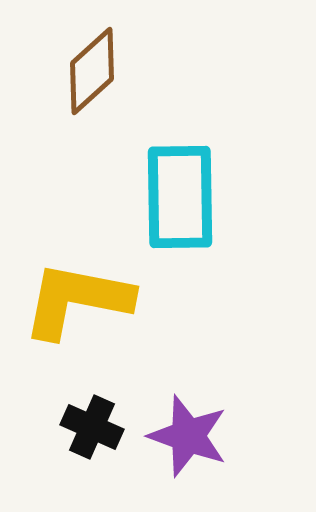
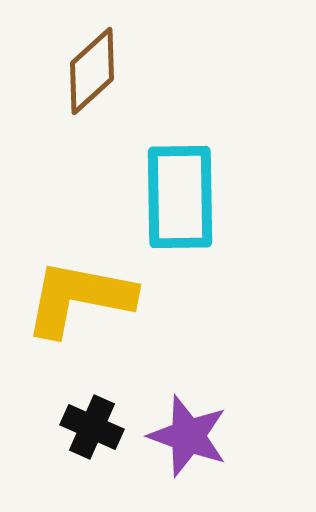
yellow L-shape: moved 2 px right, 2 px up
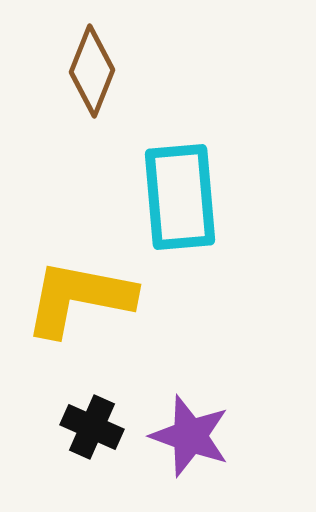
brown diamond: rotated 26 degrees counterclockwise
cyan rectangle: rotated 4 degrees counterclockwise
purple star: moved 2 px right
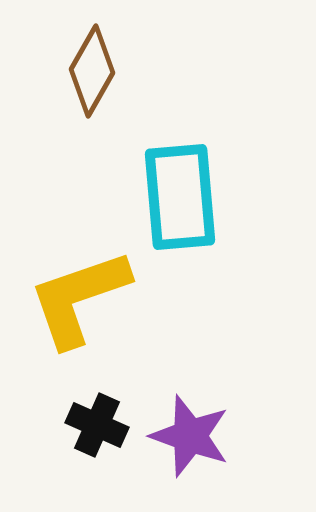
brown diamond: rotated 8 degrees clockwise
yellow L-shape: rotated 30 degrees counterclockwise
black cross: moved 5 px right, 2 px up
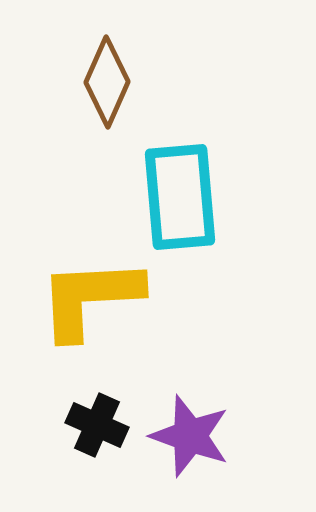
brown diamond: moved 15 px right, 11 px down; rotated 6 degrees counterclockwise
yellow L-shape: moved 11 px right; rotated 16 degrees clockwise
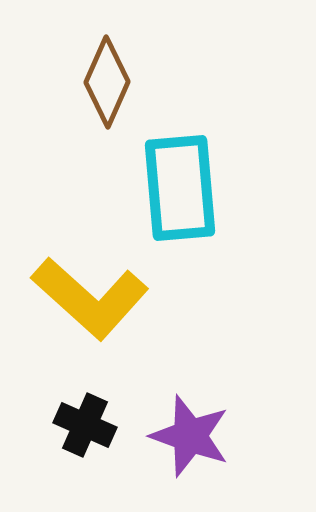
cyan rectangle: moved 9 px up
yellow L-shape: rotated 135 degrees counterclockwise
black cross: moved 12 px left
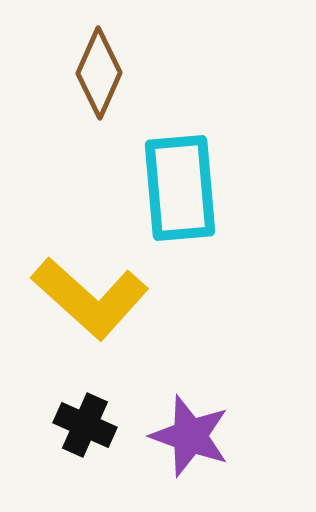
brown diamond: moved 8 px left, 9 px up
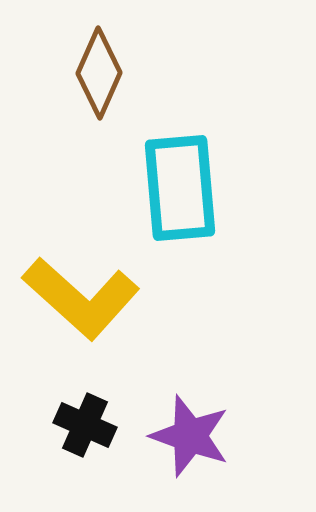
yellow L-shape: moved 9 px left
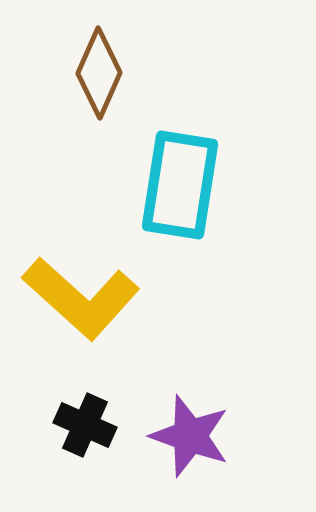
cyan rectangle: moved 3 px up; rotated 14 degrees clockwise
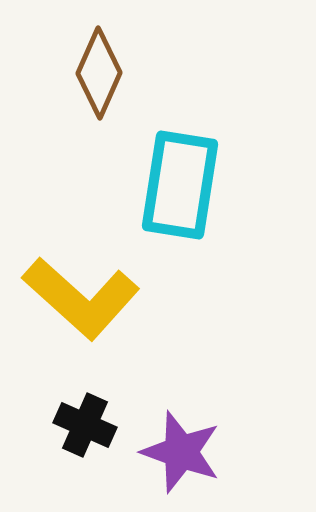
purple star: moved 9 px left, 16 px down
